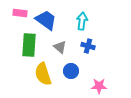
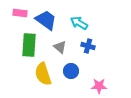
cyan arrow: moved 3 px left, 2 px down; rotated 66 degrees counterclockwise
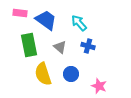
cyan arrow: rotated 18 degrees clockwise
green rectangle: rotated 15 degrees counterclockwise
blue circle: moved 3 px down
pink star: rotated 21 degrees clockwise
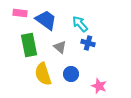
cyan arrow: moved 1 px right, 1 px down
blue cross: moved 3 px up
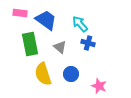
green rectangle: moved 1 px right, 1 px up
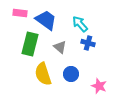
green rectangle: rotated 25 degrees clockwise
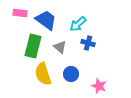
cyan arrow: moved 2 px left; rotated 90 degrees counterclockwise
green rectangle: moved 3 px right, 2 px down
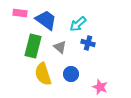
pink star: moved 1 px right, 1 px down
